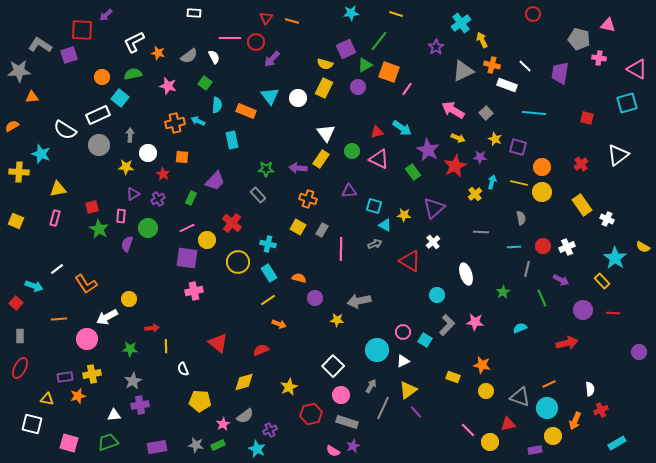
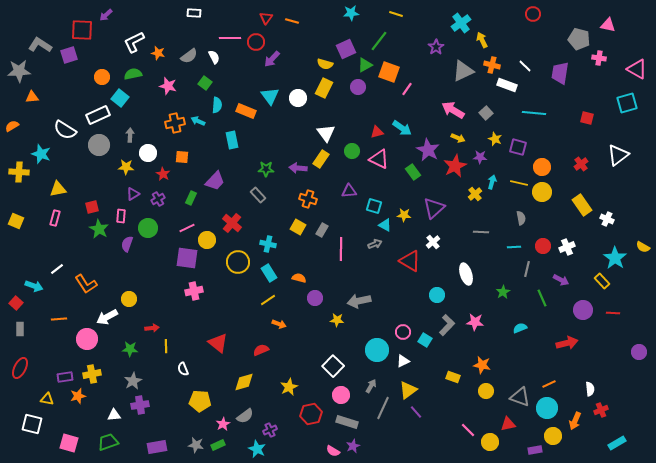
gray rectangle at (20, 336): moved 7 px up
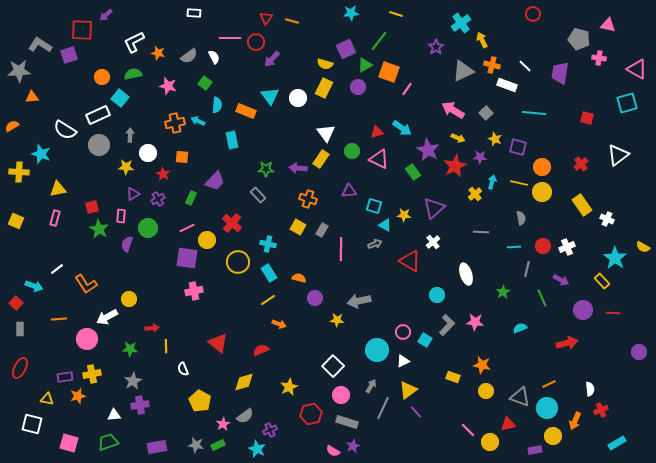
yellow pentagon at (200, 401): rotated 25 degrees clockwise
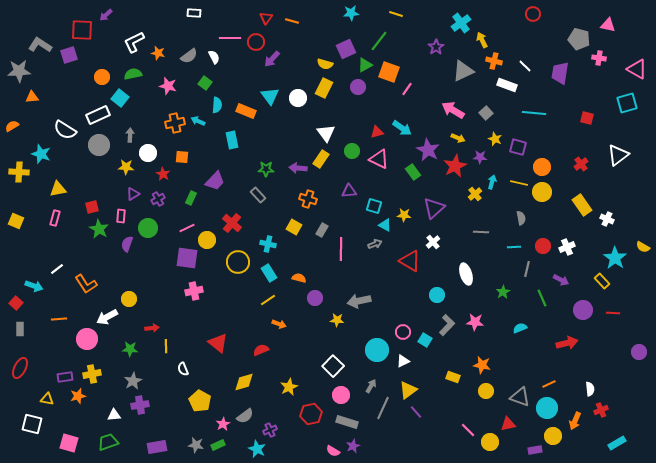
orange cross at (492, 65): moved 2 px right, 4 px up
yellow square at (298, 227): moved 4 px left
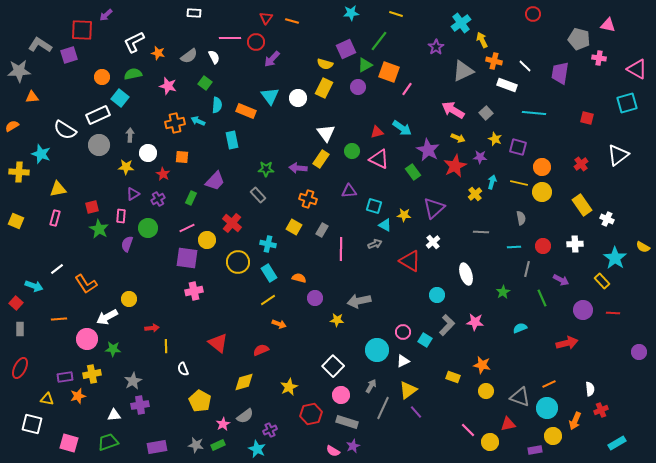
white cross at (567, 247): moved 8 px right, 3 px up; rotated 21 degrees clockwise
green star at (130, 349): moved 17 px left
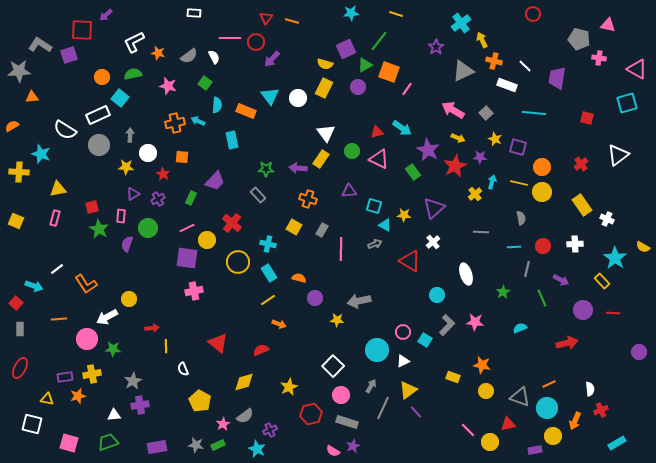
purple trapezoid at (560, 73): moved 3 px left, 5 px down
